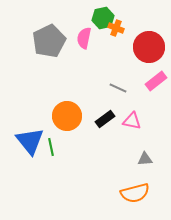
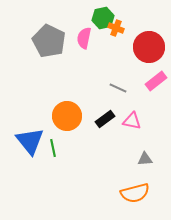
gray pentagon: rotated 20 degrees counterclockwise
green line: moved 2 px right, 1 px down
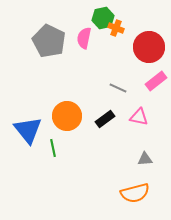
pink triangle: moved 7 px right, 4 px up
blue triangle: moved 2 px left, 11 px up
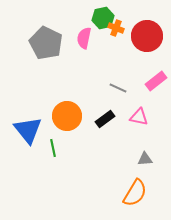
gray pentagon: moved 3 px left, 2 px down
red circle: moved 2 px left, 11 px up
orange semicircle: rotated 44 degrees counterclockwise
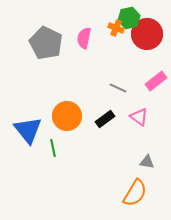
green hexagon: moved 26 px right
red circle: moved 2 px up
pink triangle: rotated 24 degrees clockwise
gray triangle: moved 2 px right, 3 px down; rotated 14 degrees clockwise
